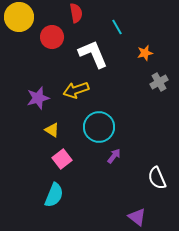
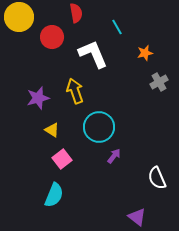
yellow arrow: moved 1 px left, 1 px down; rotated 90 degrees clockwise
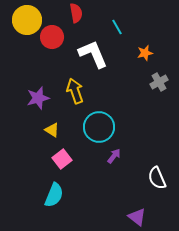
yellow circle: moved 8 px right, 3 px down
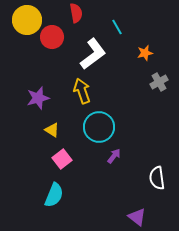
white L-shape: rotated 76 degrees clockwise
yellow arrow: moved 7 px right
white semicircle: rotated 15 degrees clockwise
